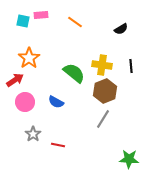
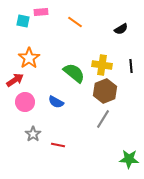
pink rectangle: moved 3 px up
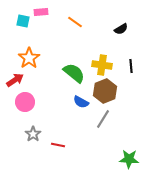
blue semicircle: moved 25 px right
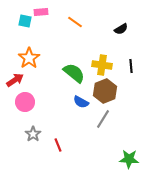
cyan square: moved 2 px right
red line: rotated 56 degrees clockwise
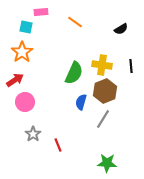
cyan square: moved 1 px right, 6 px down
orange star: moved 7 px left, 6 px up
green semicircle: rotated 75 degrees clockwise
blue semicircle: rotated 77 degrees clockwise
green star: moved 22 px left, 4 px down
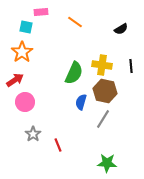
brown hexagon: rotated 25 degrees counterclockwise
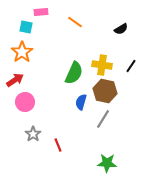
black line: rotated 40 degrees clockwise
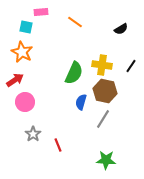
orange star: rotated 10 degrees counterclockwise
green star: moved 1 px left, 3 px up
